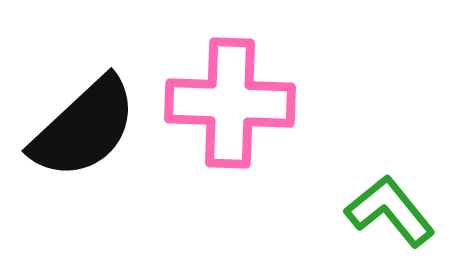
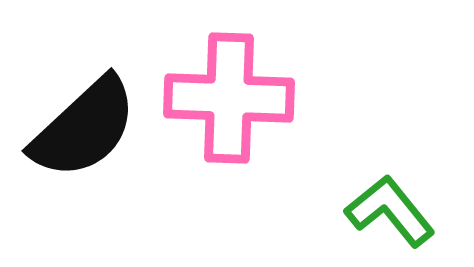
pink cross: moved 1 px left, 5 px up
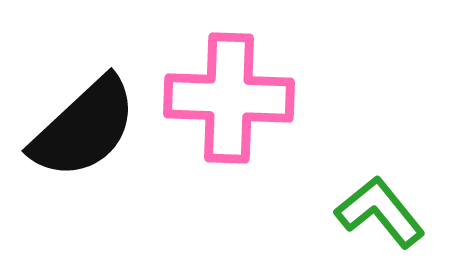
green L-shape: moved 10 px left, 1 px down
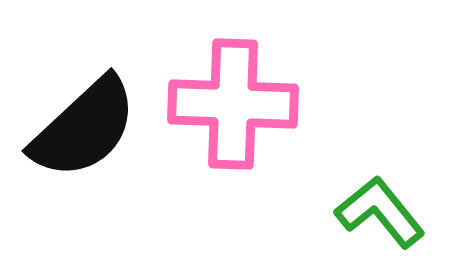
pink cross: moved 4 px right, 6 px down
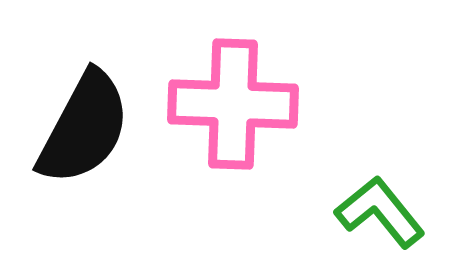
black semicircle: rotated 19 degrees counterclockwise
